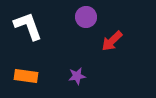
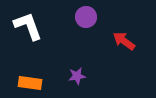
red arrow: moved 12 px right; rotated 80 degrees clockwise
orange rectangle: moved 4 px right, 7 px down
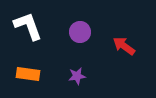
purple circle: moved 6 px left, 15 px down
red arrow: moved 5 px down
orange rectangle: moved 2 px left, 9 px up
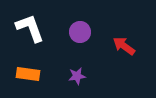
white L-shape: moved 2 px right, 2 px down
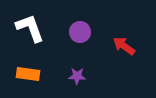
purple star: rotated 12 degrees clockwise
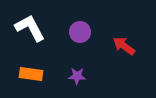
white L-shape: rotated 8 degrees counterclockwise
orange rectangle: moved 3 px right
